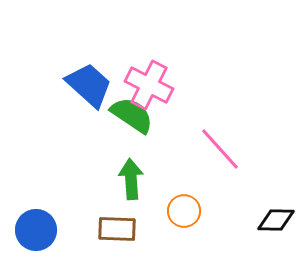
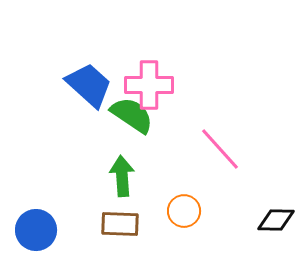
pink cross: rotated 27 degrees counterclockwise
green arrow: moved 9 px left, 3 px up
brown rectangle: moved 3 px right, 5 px up
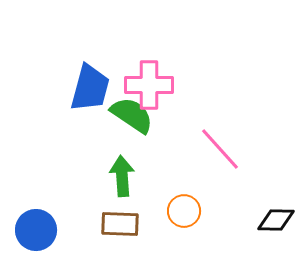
blue trapezoid: moved 1 px right, 3 px down; rotated 63 degrees clockwise
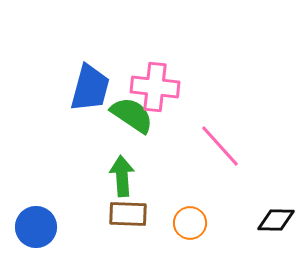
pink cross: moved 6 px right, 2 px down; rotated 6 degrees clockwise
pink line: moved 3 px up
orange circle: moved 6 px right, 12 px down
brown rectangle: moved 8 px right, 10 px up
blue circle: moved 3 px up
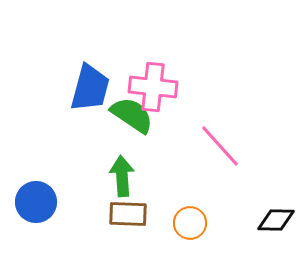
pink cross: moved 2 px left
blue circle: moved 25 px up
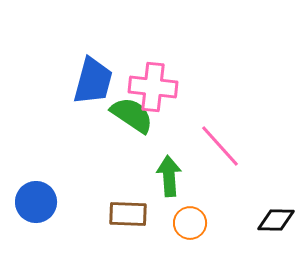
blue trapezoid: moved 3 px right, 7 px up
green arrow: moved 47 px right
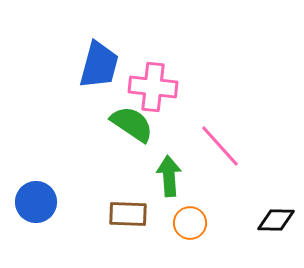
blue trapezoid: moved 6 px right, 16 px up
green semicircle: moved 9 px down
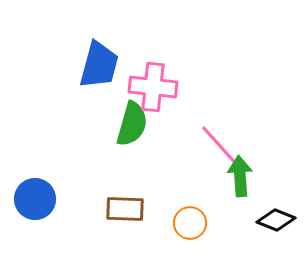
green semicircle: rotated 72 degrees clockwise
green arrow: moved 71 px right
blue circle: moved 1 px left, 3 px up
brown rectangle: moved 3 px left, 5 px up
black diamond: rotated 21 degrees clockwise
